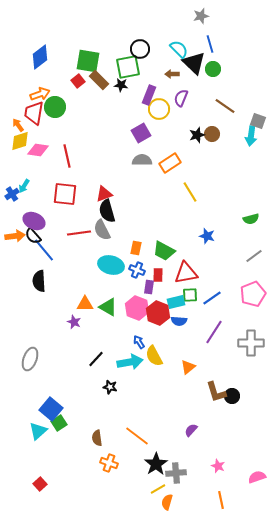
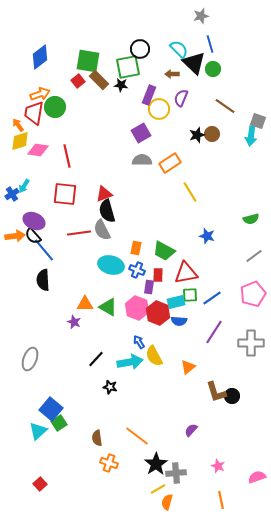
black semicircle at (39, 281): moved 4 px right, 1 px up
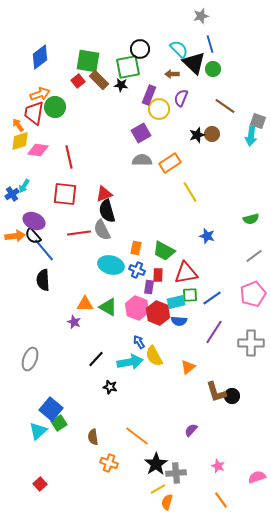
red line at (67, 156): moved 2 px right, 1 px down
brown semicircle at (97, 438): moved 4 px left, 1 px up
orange line at (221, 500): rotated 24 degrees counterclockwise
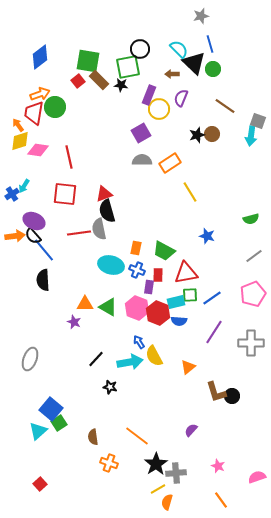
gray semicircle at (102, 230): moved 3 px left, 1 px up; rotated 15 degrees clockwise
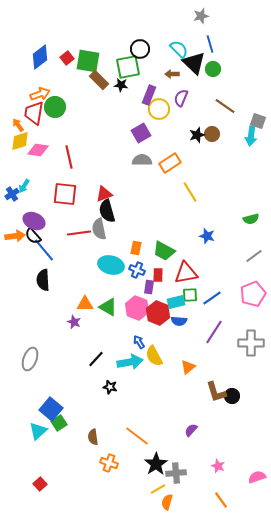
red square at (78, 81): moved 11 px left, 23 px up
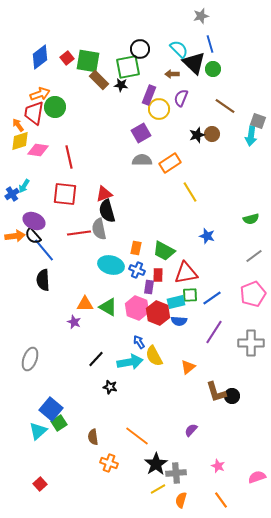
orange semicircle at (167, 502): moved 14 px right, 2 px up
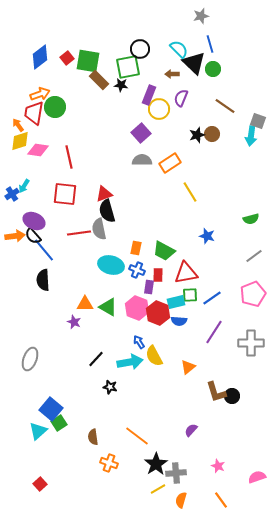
purple square at (141, 133): rotated 12 degrees counterclockwise
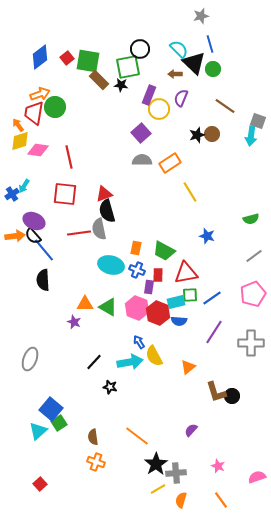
brown arrow at (172, 74): moved 3 px right
black line at (96, 359): moved 2 px left, 3 px down
orange cross at (109, 463): moved 13 px left, 1 px up
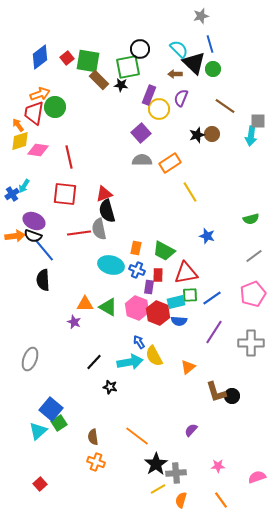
gray square at (258, 121): rotated 21 degrees counterclockwise
black semicircle at (33, 236): rotated 30 degrees counterclockwise
pink star at (218, 466): rotated 24 degrees counterclockwise
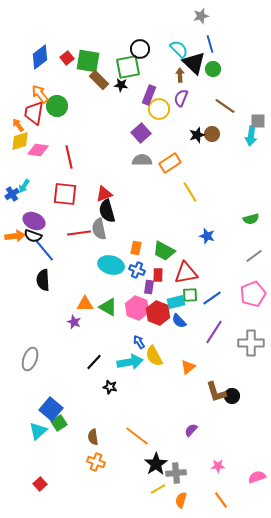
brown arrow at (175, 74): moved 5 px right, 1 px down; rotated 88 degrees clockwise
orange arrow at (40, 94): rotated 108 degrees counterclockwise
green circle at (55, 107): moved 2 px right, 1 px up
blue semicircle at (179, 321): rotated 42 degrees clockwise
